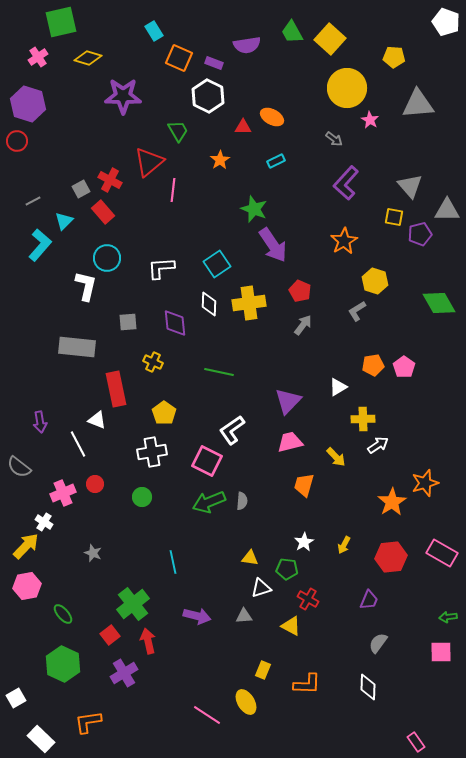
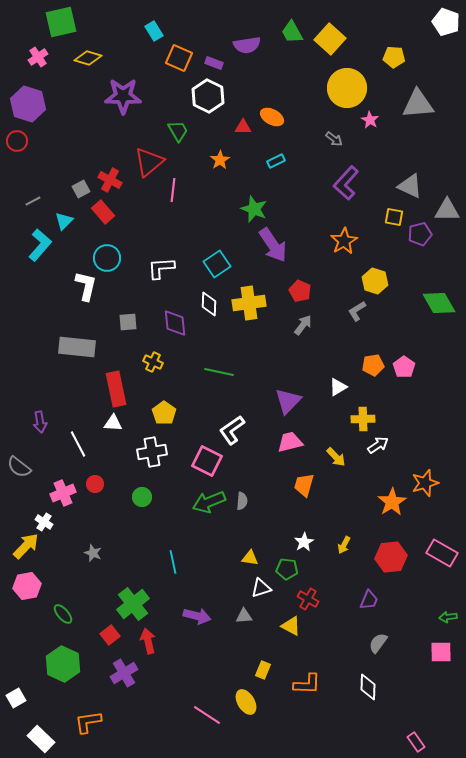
gray triangle at (410, 186): rotated 24 degrees counterclockwise
white triangle at (97, 420): moved 16 px right, 3 px down; rotated 18 degrees counterclockwise
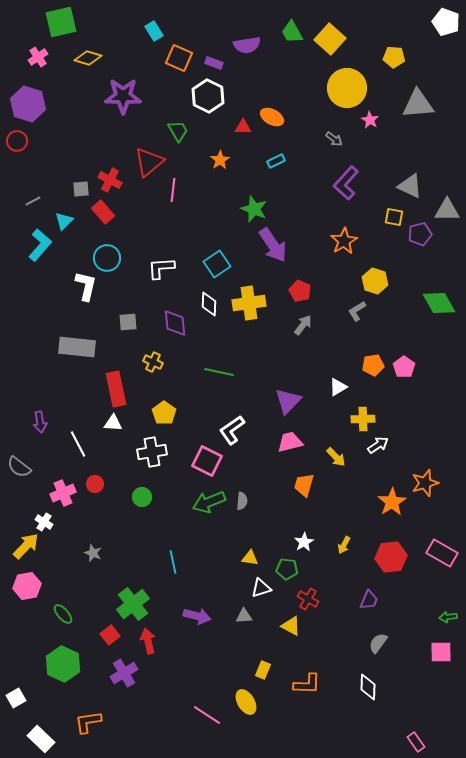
gray square at (81, 189): rotated 24 degrees clockwise
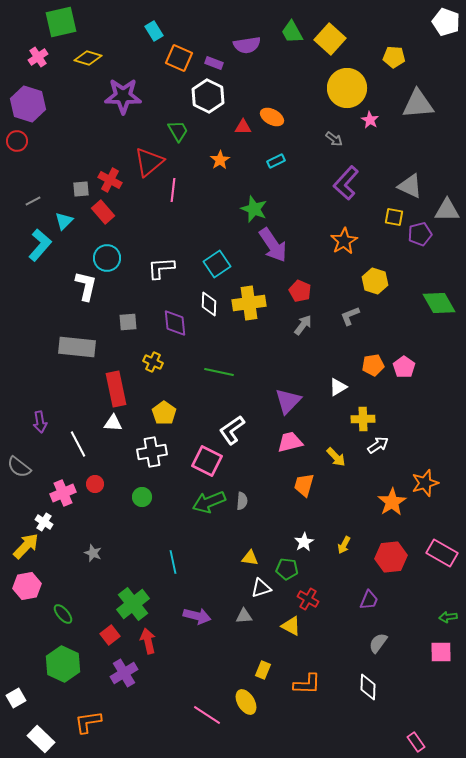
gray L-shape at (357, 311): moved 7 px left, 5 px down; rotated 10 degrees clockwise
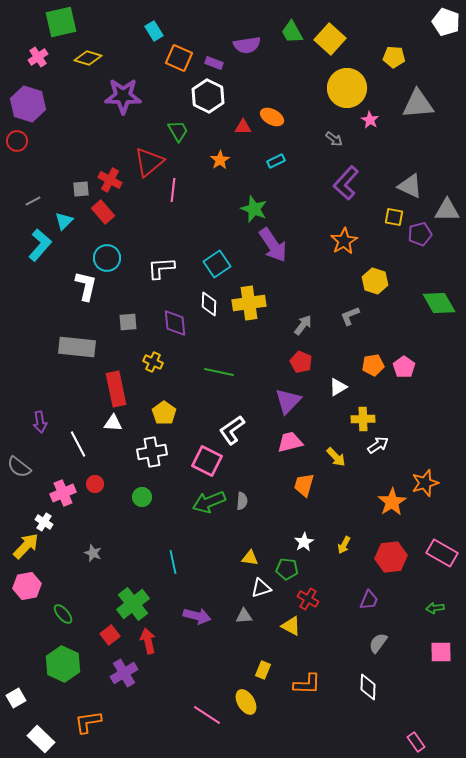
red pentagon at (300, 291): moved 1 px right, 71 px down
green arrow at (448, 617): moved 13 px left, 9 px up
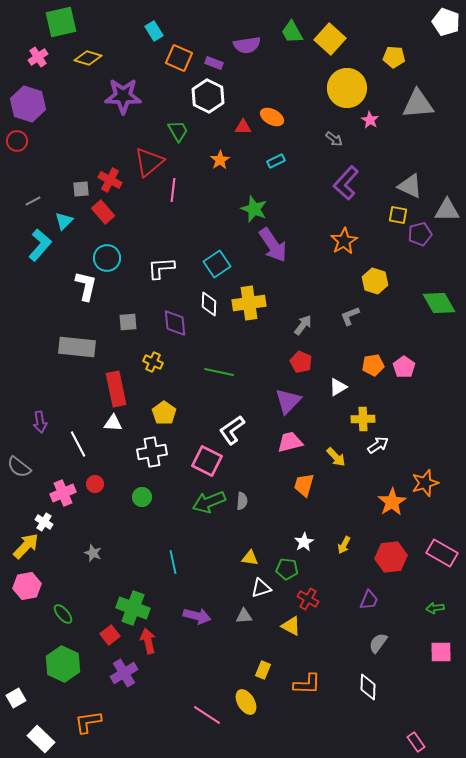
yellow square at (394, 217): moved 4 px right, 2 px up
green cross at (133, 604): moved 4 px down; rotated 32 degrees counterclockwise
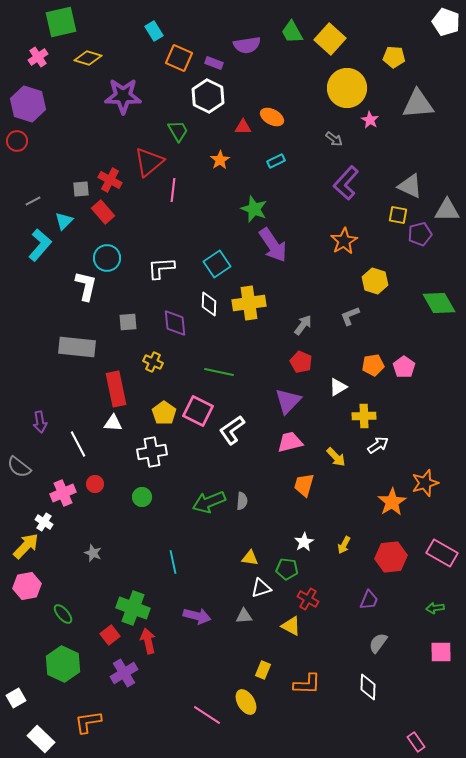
yellow cross at (363, 419): moved 1 px right, 3 px up
pink square at (207, 461): moved 9 px left, 50 px up
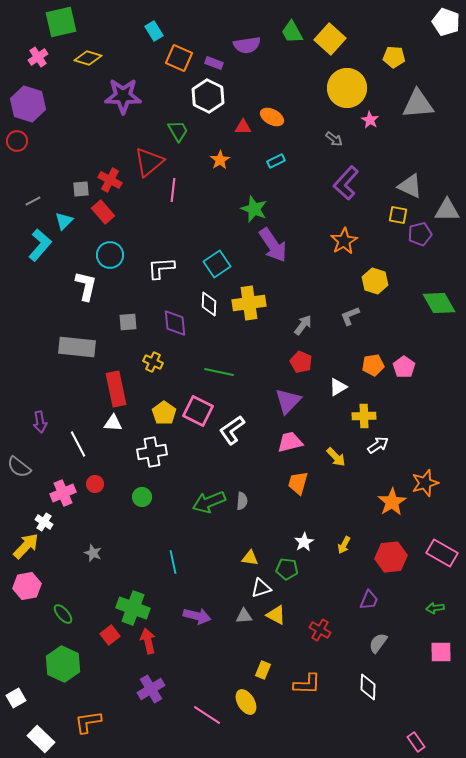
cyan circle at (107, 258): moved 3 px right, 3 px up
orange trapezoid at (304, 485): moved 6 px left, 2 px up
red cross at (308, 599): moved 12 px right, 31 px down
yellow triangle at (291, 626): moved 15 px left, 11 px up
purple cross at (124, 673): moved 27 px right, 16 px down
